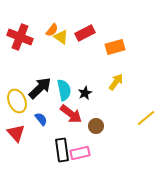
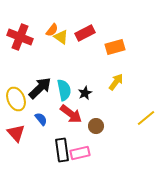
yellow ellipse: moved 1 px left, 2 px up
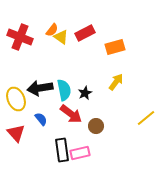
black arrow: rotated 145 degrees counterclockwise
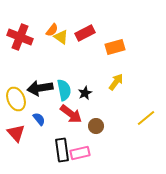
blue semicircle: moved 2 px left
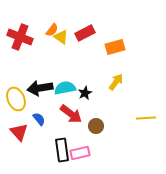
cyan semicircle: moved 1 px right, 2 px up; rotated 90 degrees counterclockwise
yellow line: rotated 36 degrees clockwise
red triangle: moved 3 px right, 1 px up
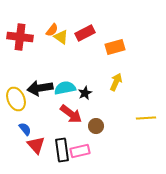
red cross: rotated 15 degrees counterclockwise
yellow arrow: rotated 12 degrees counterclockwise
blue semicircle: moved 14 px left, 10 px down
red triangle: moved 17 px right, 13 px down
pink rectangle: moved 2 px up
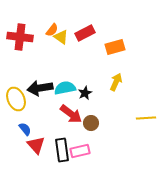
brown circle: moved 5 px left, 3 px up
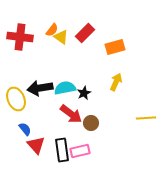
red rectangle: rotated 18 degrees counterclockwise
black star: moved 1 px left
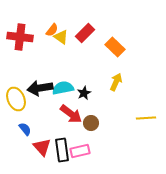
orange rectangle: rotated 60 degrees clockwise
cyan semicircle: moved 2 px left
red triangle: moved 6 px right, 2 px down
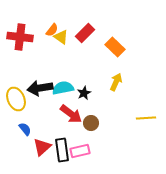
red triangle: rotated 30 degrees clockwise
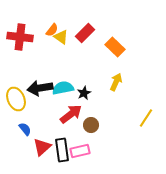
red arrow: rotated 75 degrees counterclockwise
yellow line: rotated 54 degrees counterclockwise
brown circle: moved 2 px down
